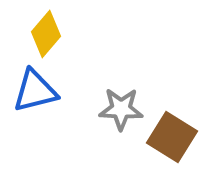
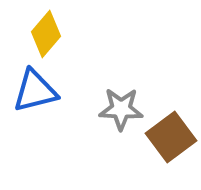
brown square: moved 1 px left; rotated 21 degrees clockwise
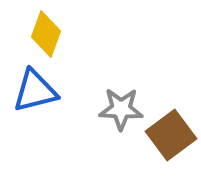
yellow diamond: rotated 21 degrees counterclockwise
brown square: moved 2 px up
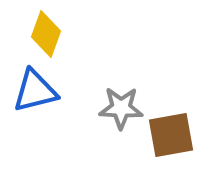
gray star: moved 1 px up
brown square: rotated 27 degrees clockwise
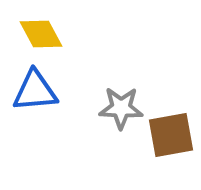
yellow diamond: moved 5 px left; rotated 48 degrees counterclockwise
blue triangle: rotated 9 degrees clockwise
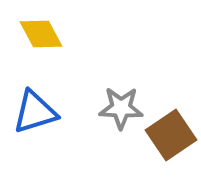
blue triangle: moved 21 px down; rotated 12 degrees counterclockwise
brown square: rotated 24 degrees counterclockwise
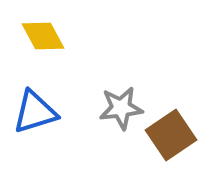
yellow diamond: moved 2 px right, 2 px down
gray star: rotated 9 degrees counterclockwise
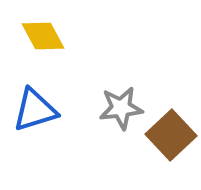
blue triangle: moved 2 px up
brown square: rotated 9 degrees counterclockwise
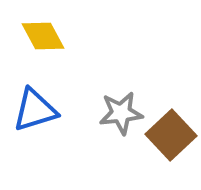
gray star: moved 5 px down
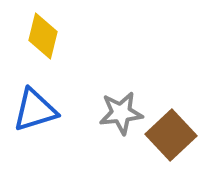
yellow diamond: rotated 42 degrees clockwise
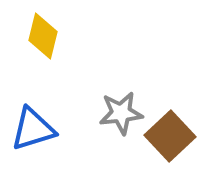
blue triangle: moved 2 px left, 19 px down
brown square: moved 1 px left, 1 px down
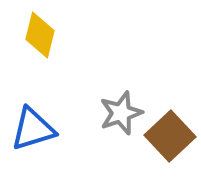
yellow diamond: moved 3 px left, 1 px up
gray star: rotated 12 degrees counterclockwise
